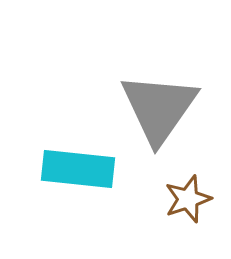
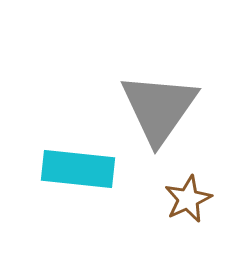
brown star: rotated 6 degrees counterclockwise
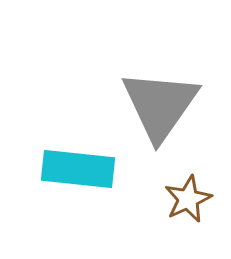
gray triangle: moved 1 px right, 3 px up
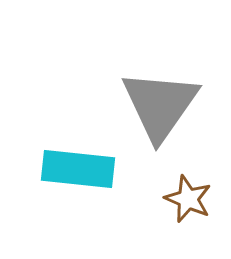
brown star: rotated 24 degrees counterclockwise
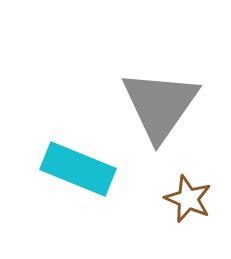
cyan rectangle: rotated 16 degrees clockwise
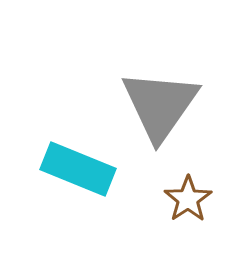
brown star: rotated 15 degrees clockwise
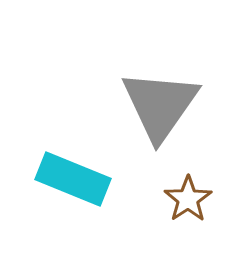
cyan rectangle: moved 5 px left, 10 px down
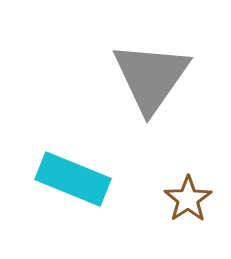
gray triangle: moved 9 px left, 28 px up
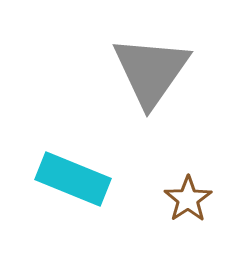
gray triangle: moved 6 px up
